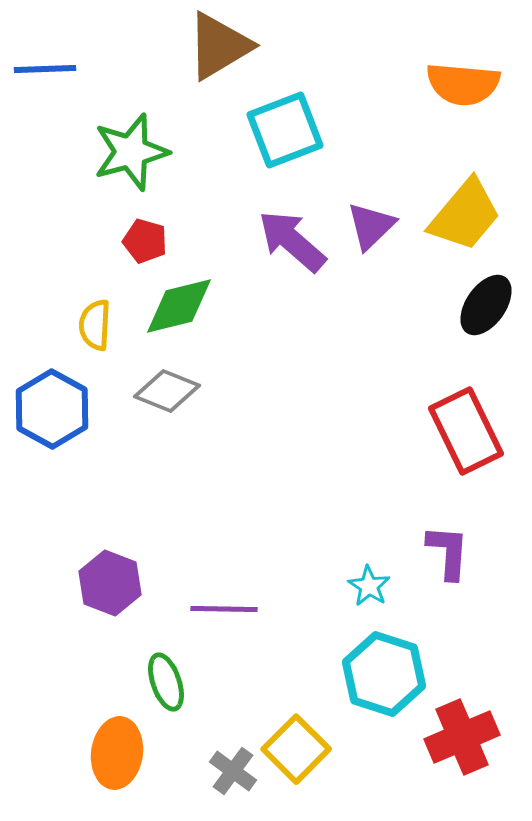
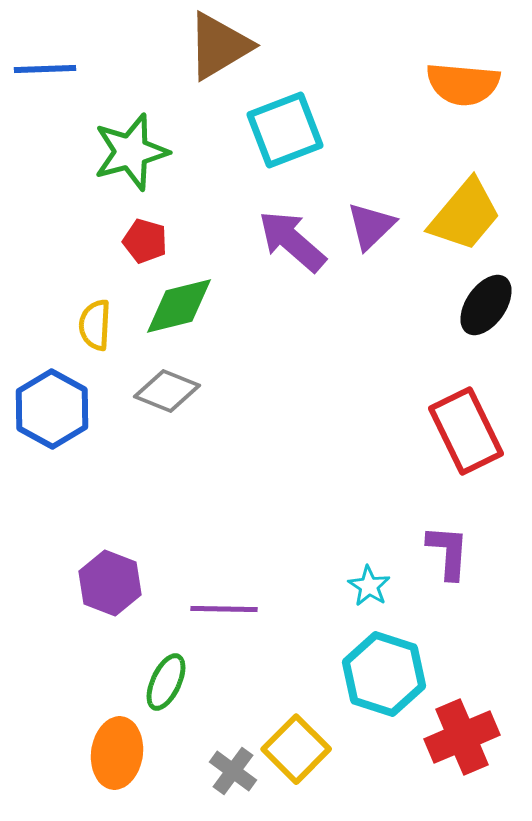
green ellipse: rotated 44 degrees clockwise
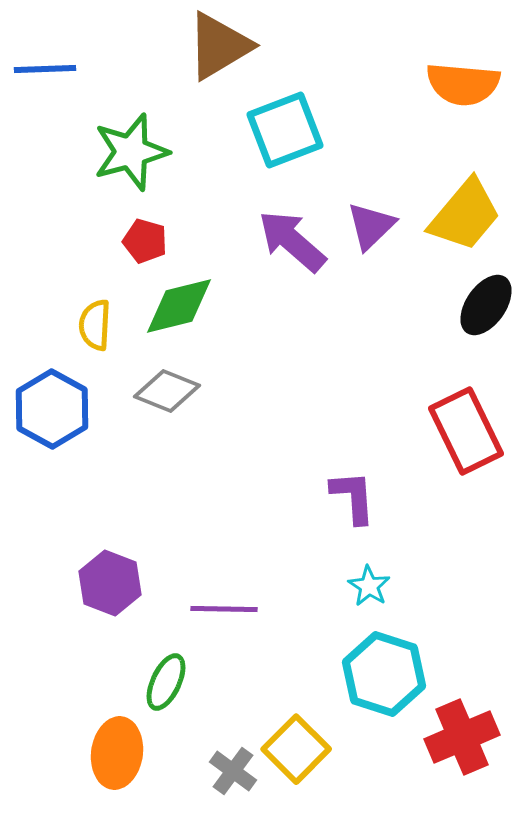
purple L-shape: moved 95 px left, 55 px up; rotated 8 degrees counterclockwise
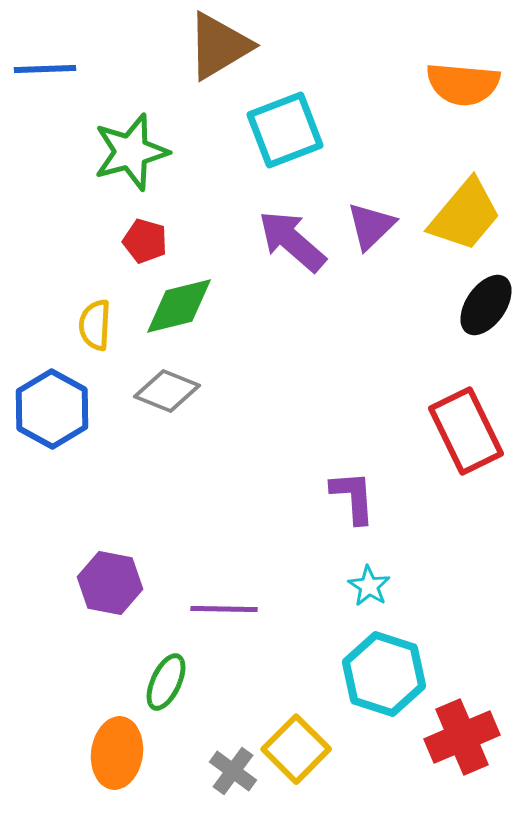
purple hexagon: rotated 10 degrees counterclockwise
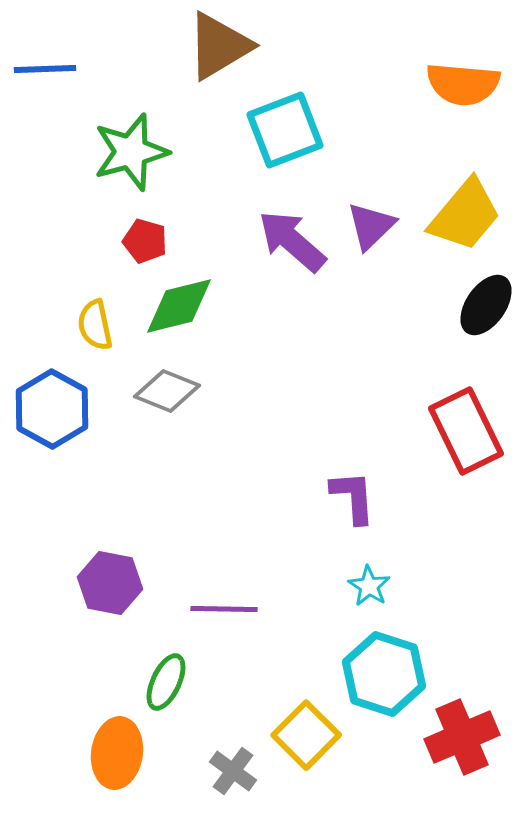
yellow semicircle: rotated 15 degrees counterclockwise
yellow square: moved 10 px right, 14 px up
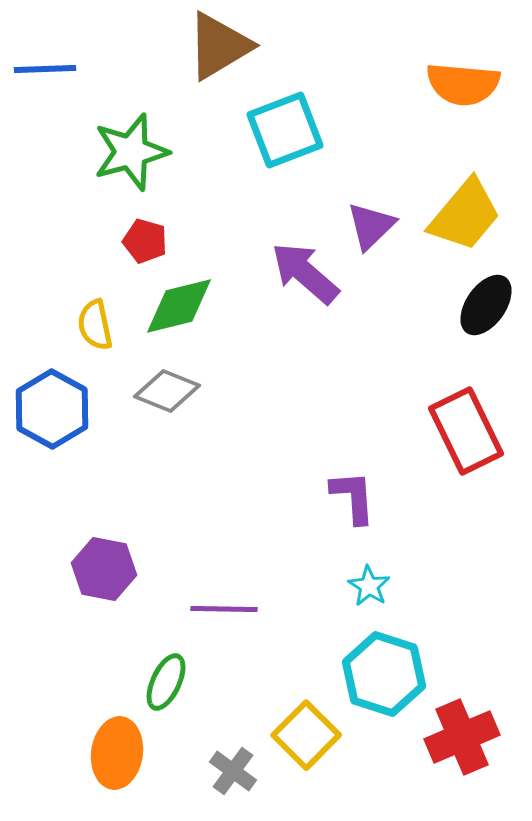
purple arrow: moved 13 px right, 32 px down
purple hexagon: moved 6 px left, 14 px up
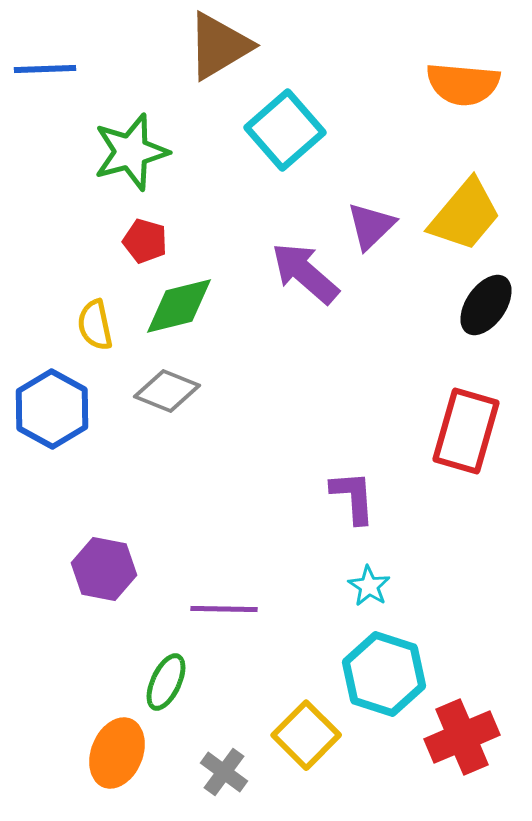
cyan square: rotated 20 degrees counterclockwise
red rectangle: rotated 42 degrees clockwise
orange ellipse: rotated 14 degrees clockwise
gray cross: moved 9 px left, 1 px down
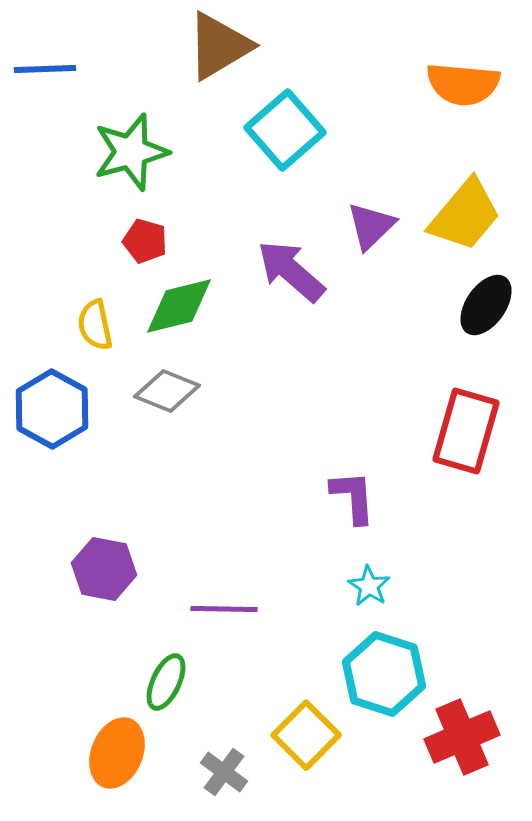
purple arrow: moved 14 px left, 2 px up
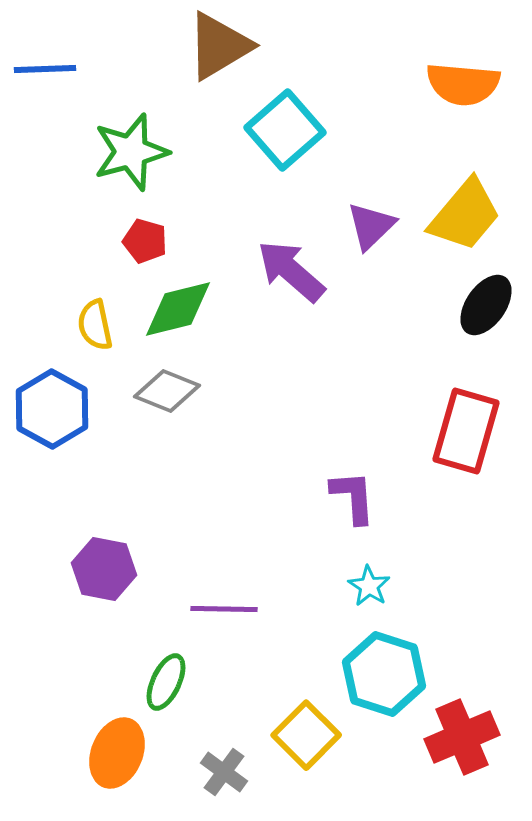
green diamond: moved 1 px left, 3 px down
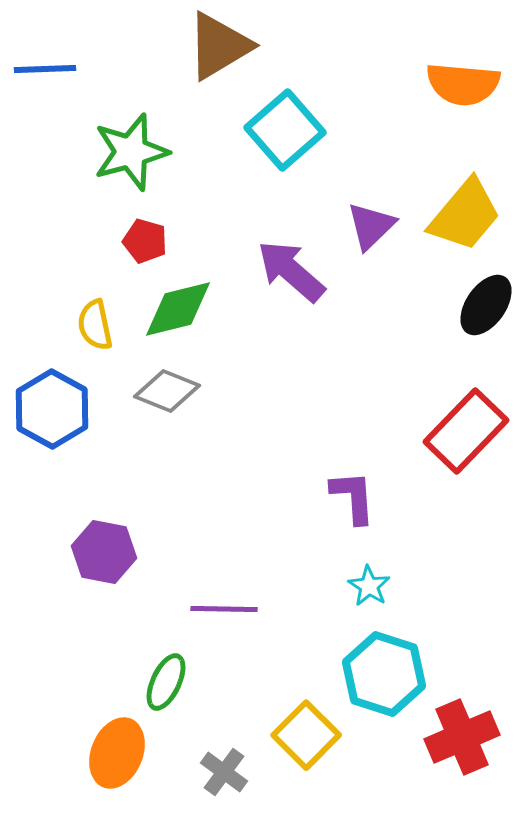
red rectangle: rotated 28 degrees clockwise
purple hexagon: moved 17 px up
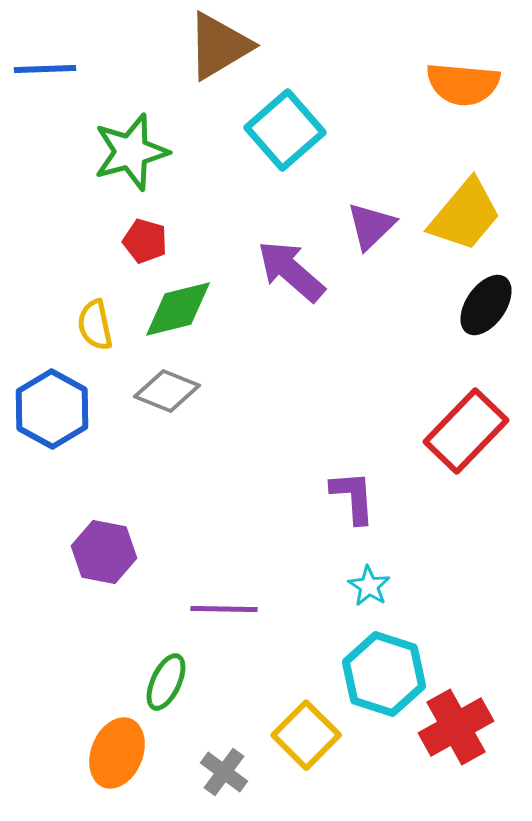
red cross: moved 6 px left, 10 px up; rotated 6 degrees counterclockwise
